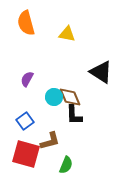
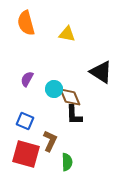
cyan circle: moved 8 px up
blue square: rotated 30 degrees counterclockwise
brown L-shape: rotated 50 degrees counterclockwise
green semicircle: moved 1 px right, 3 px up; rotated 24 degrees counterclockwise
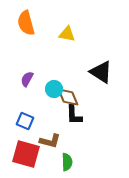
brown diamond: moved 2 px left
brown L-shape: rotated 80 degrees clockwise
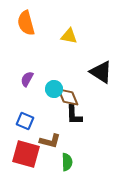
yellow triangle: moved 2 px right, 2 px down
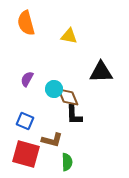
black triangle: rotated 35 degrees counterclockwise
brown L-shape: moved 2 px right, 1 px up
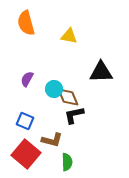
black L-shape: rotated 80 degrees clockwise
red square: rotated 24 degrees clockwise
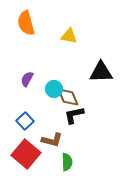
blue square: rotated 24 degrees clockwise
